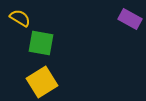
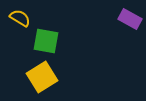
green square: moved 5 px right, 2 px up
yellow square: moved 5 px up
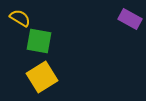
green square: moved 7 px left
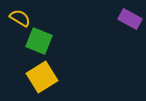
green square: rotated 12 degrees clockwise
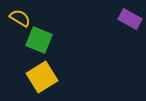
green square: moved 1 px up
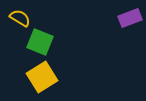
purple rectangle: moved 1 px up; rotated 50 degrees counterclockwise
green square: moved 1 px right, 2 px down
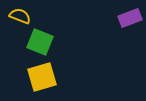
yellow semicircle: moved 2 px up; rotated 10 degrees counterclockwise
yellow square: rotated 16 degrees clockwise
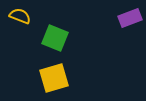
green square: moved 15 px right, 4 px up
yellow square: moved 12 px right, 1 px down
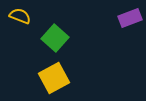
green square: rotated 20 degrees clockwise
yellow square: rotated 12 degrees counterclockwise
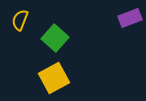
yellow semicircle: moved 4 px down; rotated 90 degrees counterclockwise
